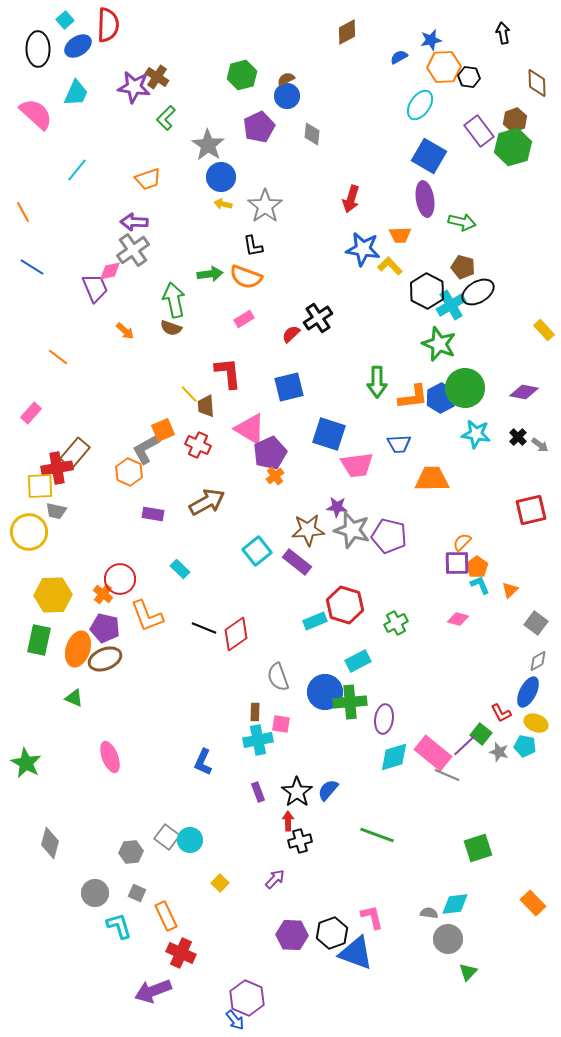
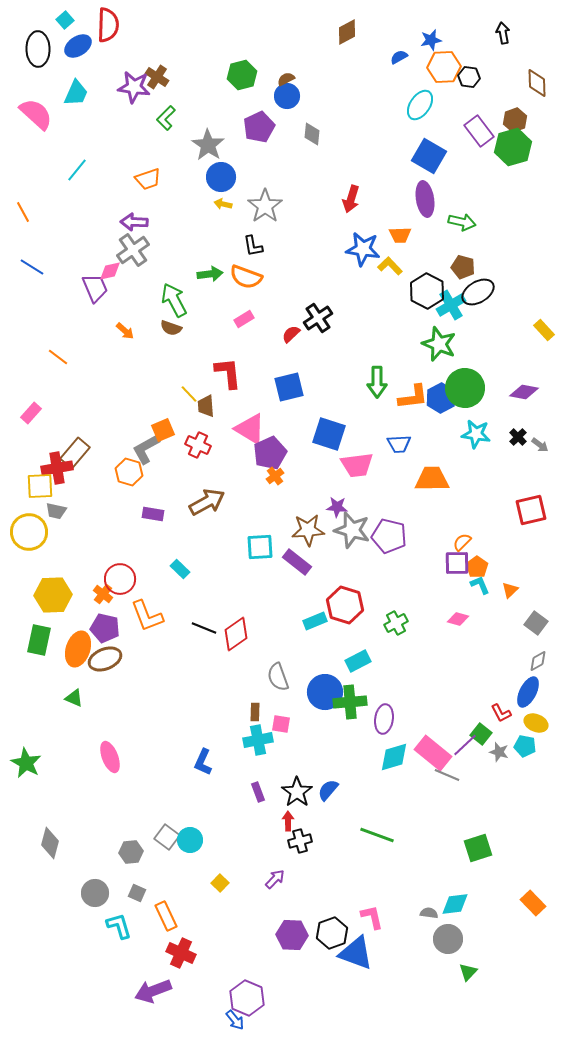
green arrow at (174, 300): rotated 16 degrees counterclockwise
orange hexagon at (129, 472): rotated 8 degrees counterclockwise
cyan square at (257, 551): moved 3 px right, 4 px up; rotated 36 degrees clockwise
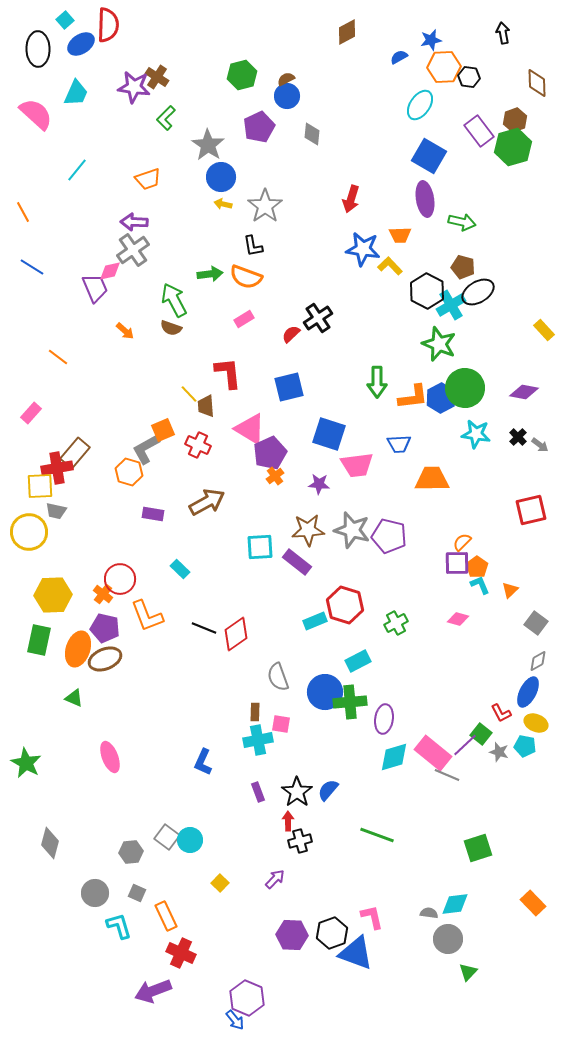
blue ellipse at (78, 46): moved 3 px right, 2 px up
purple star at (337, 507): moved 18 px left, 23 px up
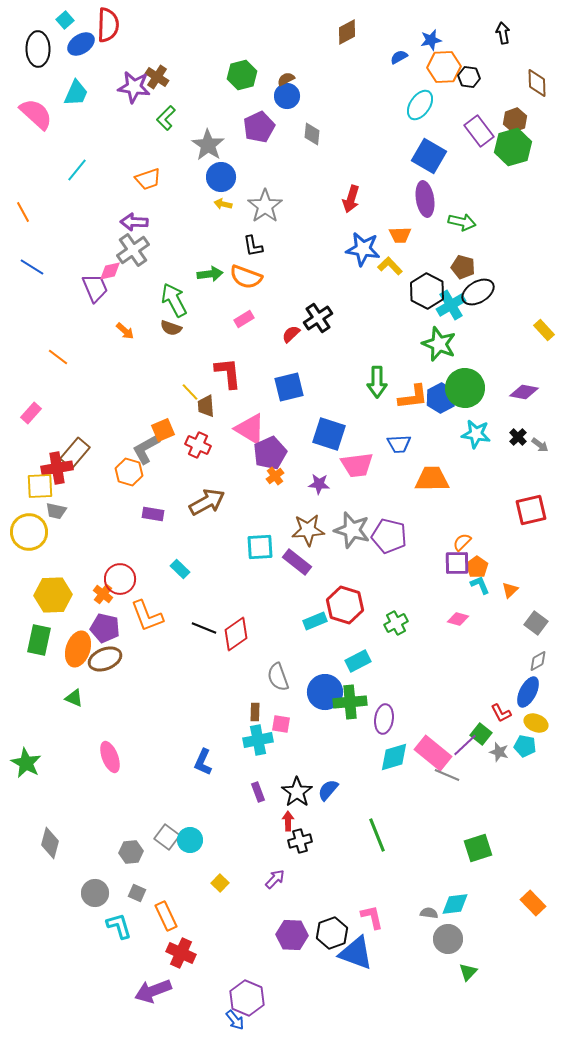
yellow line at (189, 394): moved 1 px right, 2 px up
green line at (377, 835): rotated 48 degrees clockwise
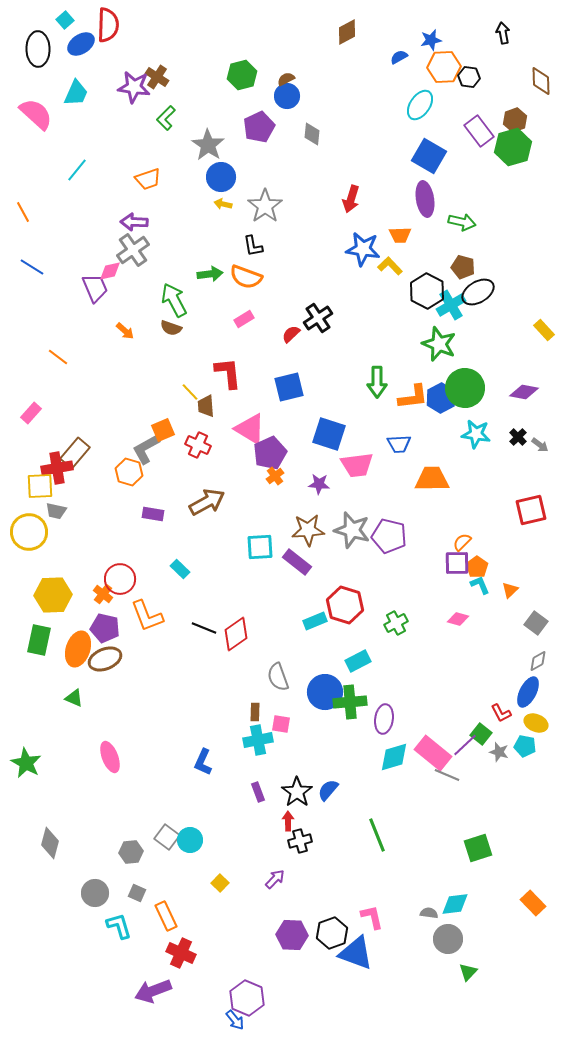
brown diamond at (537, 83): moved 4 px right, 2 px up
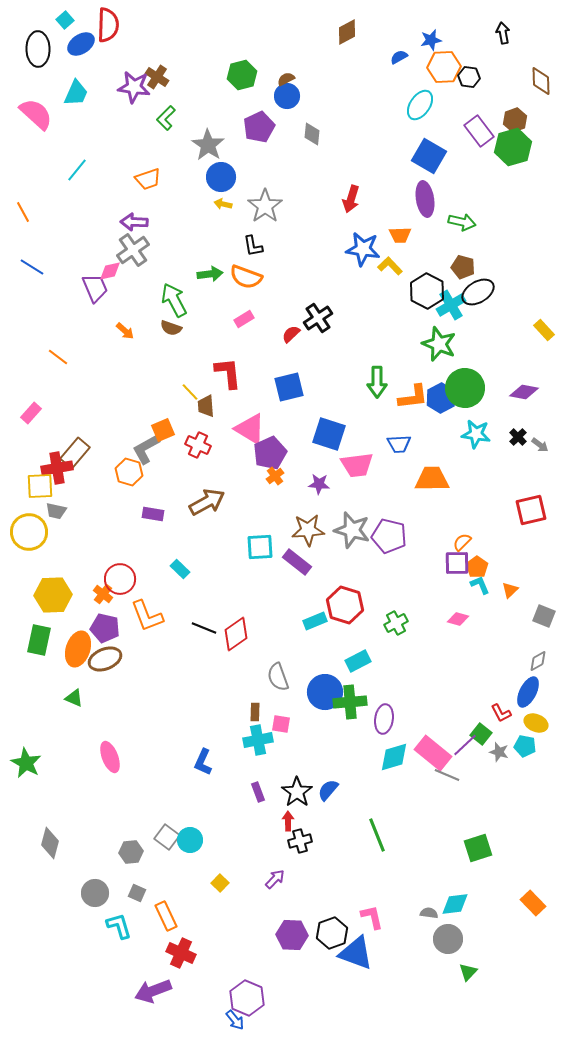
gray square at (536, 623): moved 8 px right, 7 px up; rotated 15 degrees counterclockwise
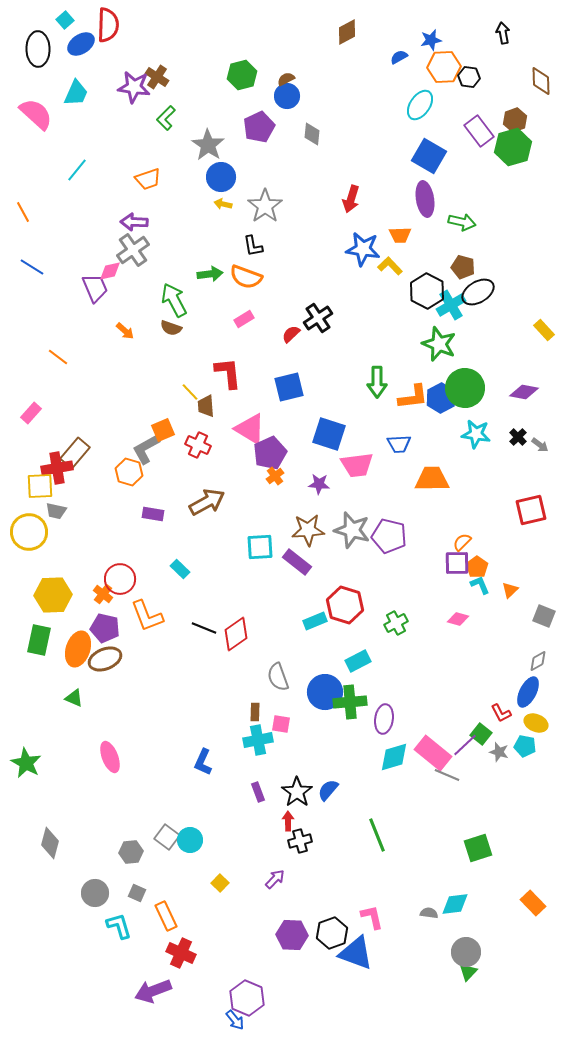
gray circle at (448, 939): moved 18 px right, 13 px down
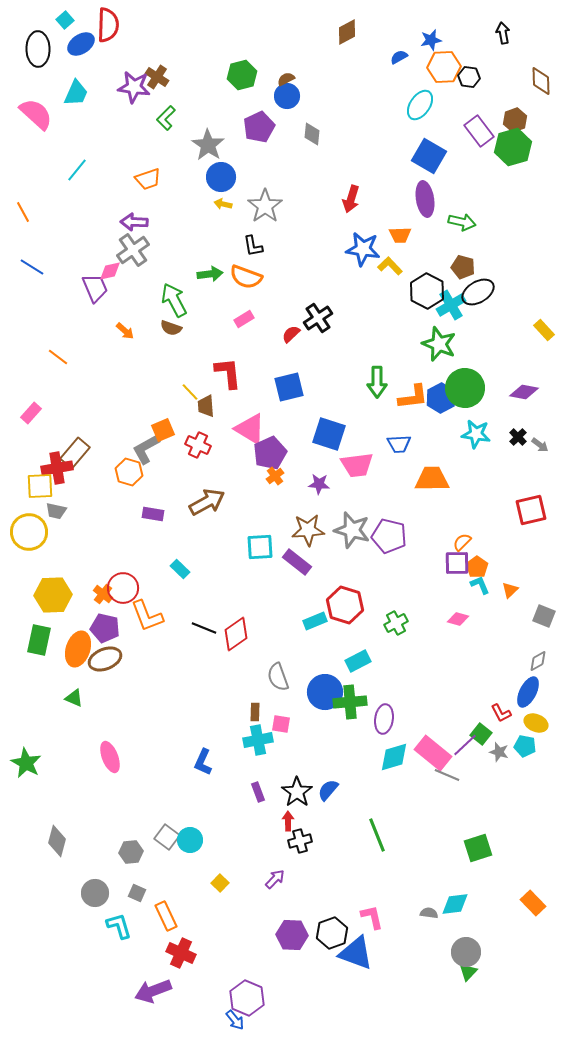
red circle at (120, 579): moved 3 px right, 9 px down
gray diamond at (50, 843): moved 7 px right, 2 px up
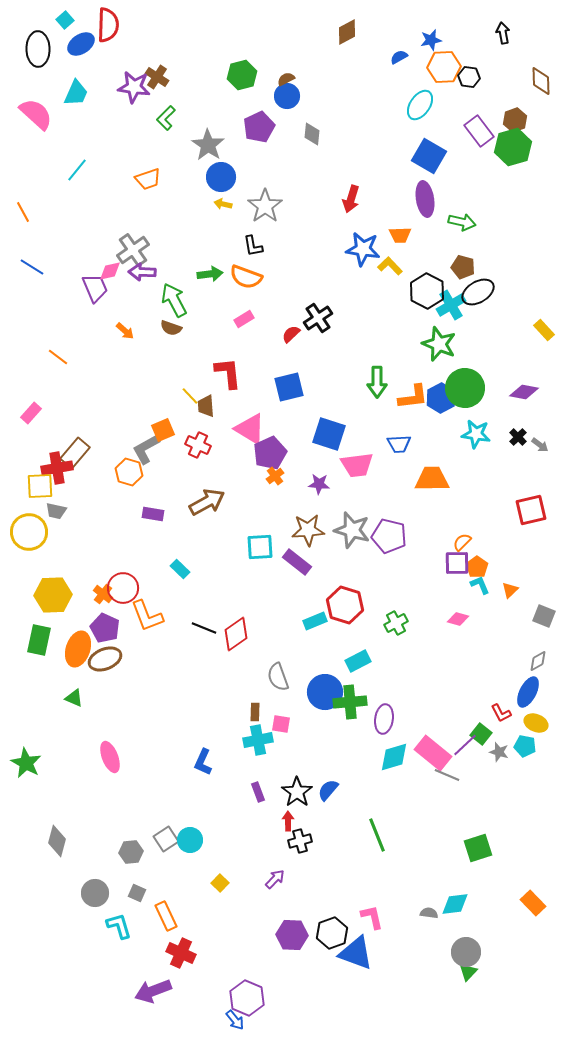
purple arrow at (134, 222): moved 8 px right, 50 px down
yellow line at (190, 392): moved 4 px down
purple pentagon at (105, 628): rotated 12 degrees clockwise
gray square at (167, 837): moved 1 px left, 2 px down; rotated 20 degrees clockwise
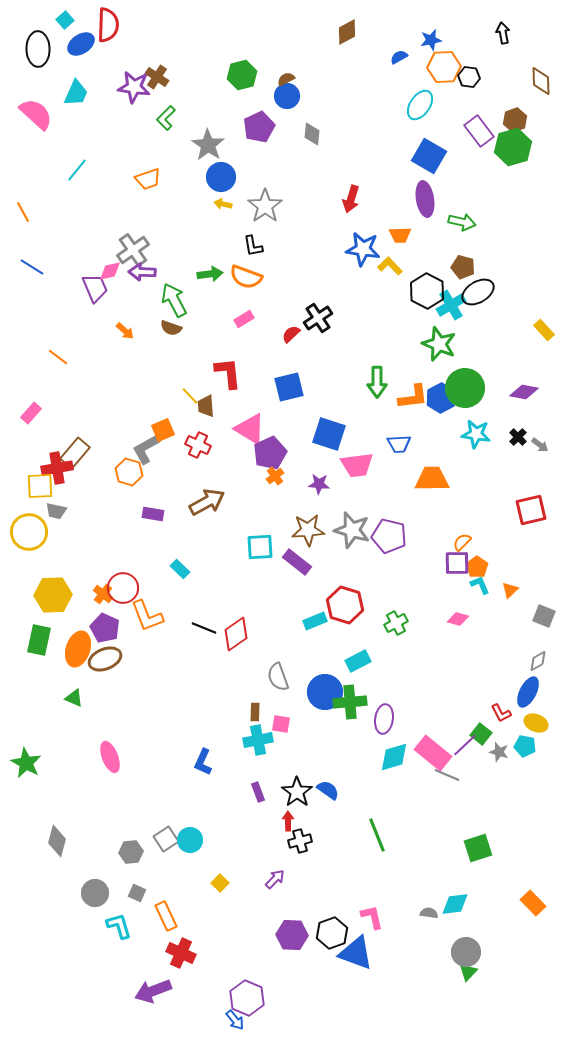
blue semicircle at (328, 790): rotated 85 degrees clockwise
